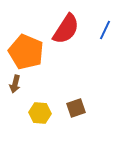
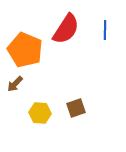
blue line: rotated 24 degrees counterclockwise
orange pentagon: moved 1 px left, 2 px up
brown arrow: rotated 30 degrees clockwise
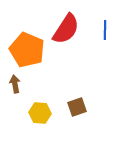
orange pentagon: moved 2 px right
brown arrow: rotated 126 degrees clockwise
brown square: moved 1 px right, 1 px up
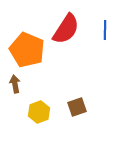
yellow hexagon: moved 1 px left, 1 px up; rotated 25 degrees counterclockwise
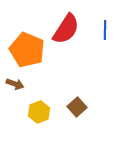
brown arrow: rotated 120 degrees clockwise
brown square: rotated 24 degrees counterclockwise
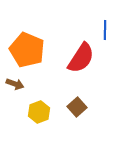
red semicircle: moved 15 px right, 29 px down
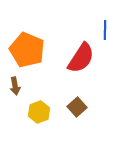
brown arrow: moved 2 px down; rotated 60 degrees clockwise
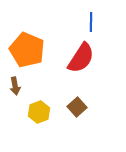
blue line: moved 14 px left, 8 px up
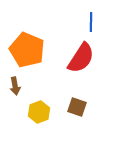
brown square: rotated 30 degrees counterclockwise
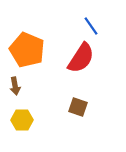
blue line: moved 4 px down; rotated 36 degrees counterclockwise
brown square: moved 1 px right
yellow hexagon: moved 17 px left, 8 px down; rotated 20 degrees clockwise
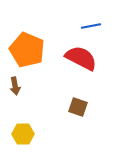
blue line: rotated 66 degrees counterclockwise
red semicircle: rotated 96 degrees counterclockwise
yellow hexagon: moved 1 px right, 14 px down
